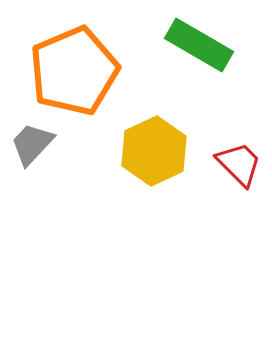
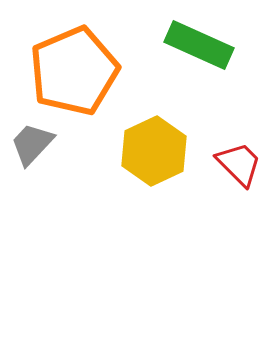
green rectangle: rotated 6 degrees counterclockwise
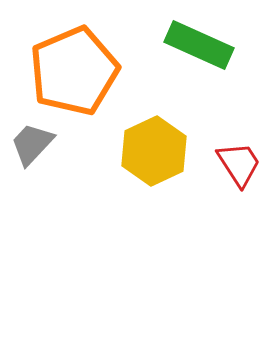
red trapezoid: rotated 12 degrees clockwise
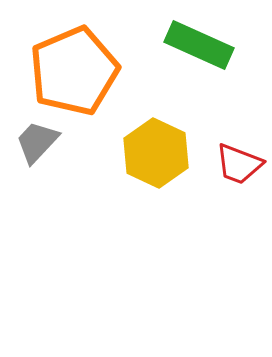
gray trapezoid: moved 5 px right, 2 px up
yellow hexagon: moved 2 px right, 2 px down; rotated 10 degrees counterclockwise
red trapezoid: rotated 144 degrees clockwise
